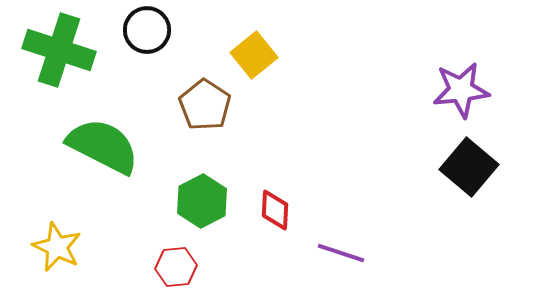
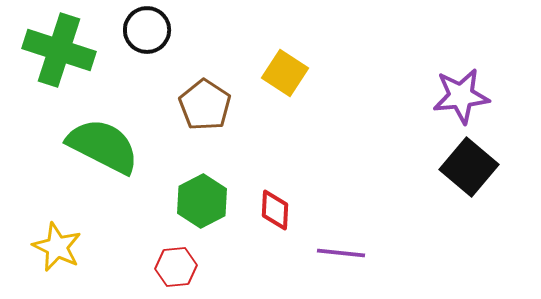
yellow square: moved 31 px right, 18 px down; rotated 18 degrees counterclockwise
purple star: moved 6 px down
purple line: rotated 12 degrees counterclockwise
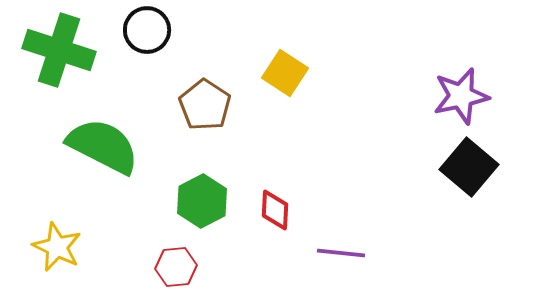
purple star: rotated 6 degrees counterclockwise
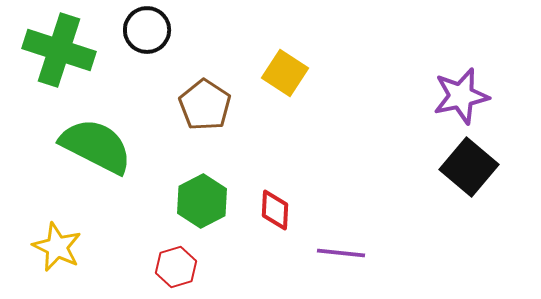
green semicircle: moved 7 px left
red hexagon: rotated 12 degrees counterclockwise
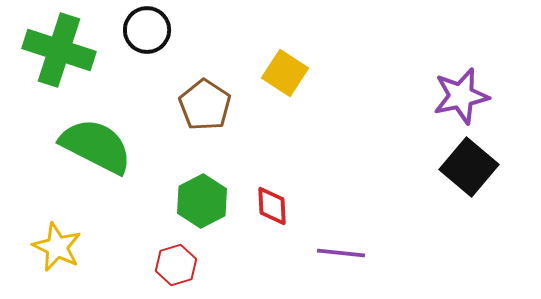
red diamond: moved 3 px left, 4 px up; rotated 6 degrees counterclockwise
red hexagon: moved 2 px up
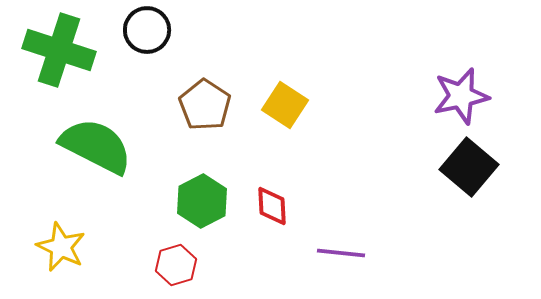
yellow square: moved 32 px down
yellow star: moved 4 px right
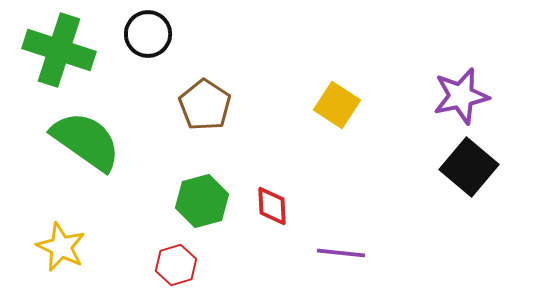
black circle: moved 1 px right, 4 px down
yellow square: moved 52 px right
green semicircle: moved 10 px left, 5 px up; rotated 8 degrees clockwise
green hexagon: rotated 12 degrees clockwise
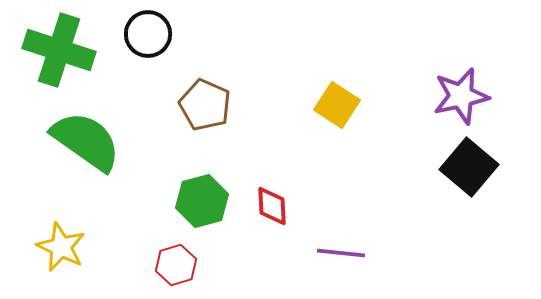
brown pentagon: rotated 9 degrees counterclockwise
